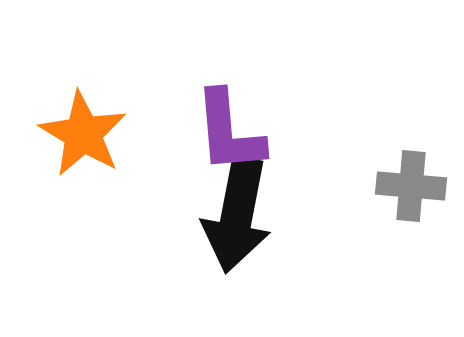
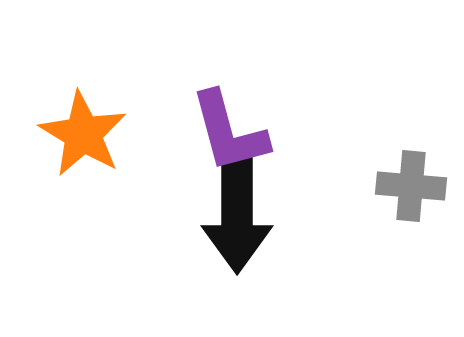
purple L-shape: rotated 10 degrees counterclockwise
black arrow: rotated 11 degrees counterclockwise
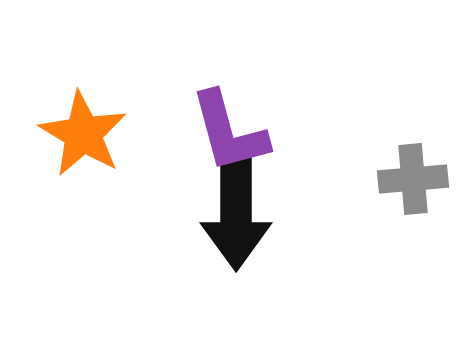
gray cross: moved 2 px right, 7 px up; rotated 10 degrees counterclockwise
black arrow: moved 1 px left, 3 px up
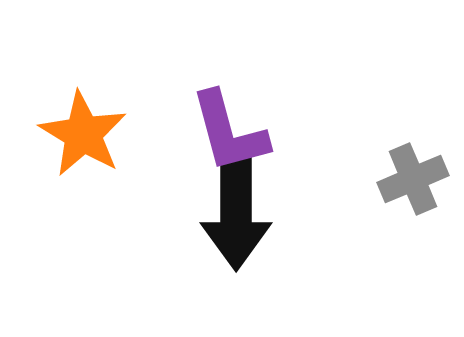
gray cross: rotated 18 degrees counterclockwise
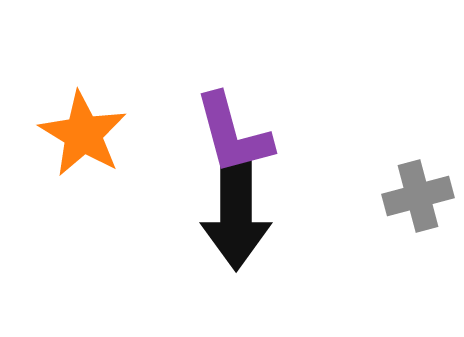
purple L-shape: moved 4 px right, 2 px down
gray cross: moved 5 px right, 17 px down; rotated 8 degrees clockwise
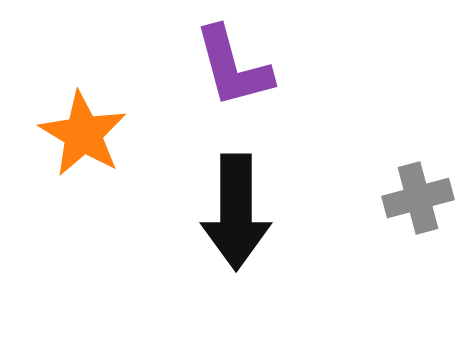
purple L-shape: moved 67 px up
gray cross: moved 2 px down
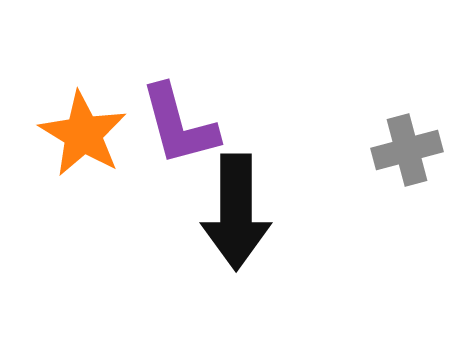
purple L-shape: moved 54 px left, 58 px down
gray cross: moved 11 px left, 48 px up
